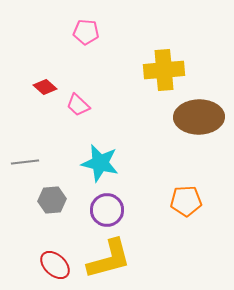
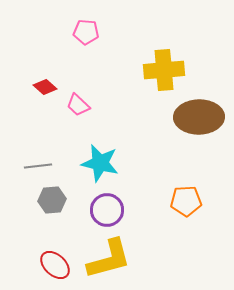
gray line: moved 13 px right, 4 px down
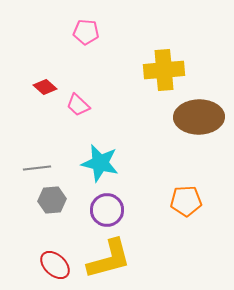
gray line: moved 1 px left, 2 px down
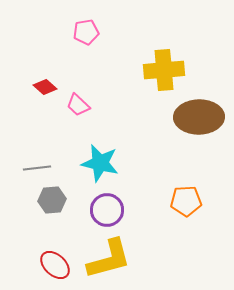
pink pentagon: rotated 15 degrees counterclockwise
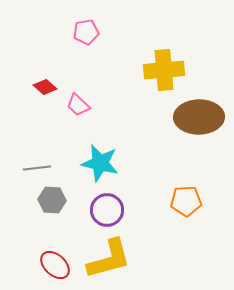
gray hexagon: rotated 8 degrees clockwise
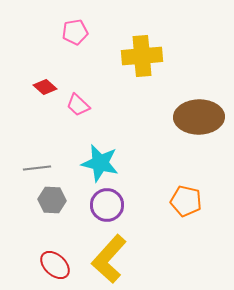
pink pentagon: moved 11 px left
yellow cross: moved 22 px left, 14 px up
orange pentagon: rotated 16 degrees clockwise
purple circle: moved 5 px up
yellow L-shape: rotated 147 degrees clockwise
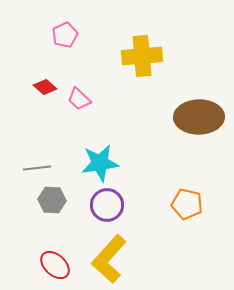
pink pentagon: moved 10 px left, 3 px down; rotated 15 degrees counterclockwise
pink trapezoid: moved 1 px right, 6 px up
cyan star: rotated 21 degrees counterclockwise
orange pentagon: moved 1 px right, 3 px down
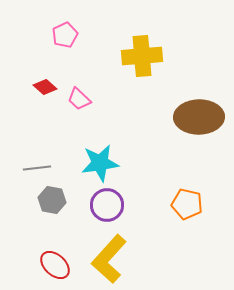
gray hexagon: rotated 8 degrees clockwise
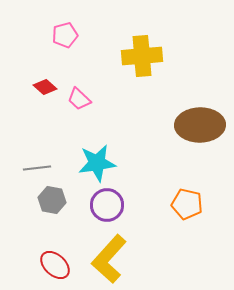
pink pentagon: rotated 10 degrees clockwise
brown ellipse: moved 1 px right, 8 px down
cyan star: moved 3 px left
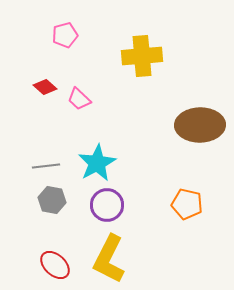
cyan star: rotated 21 degrees counterclockwise
gray line: moved 9 px right, 2 px up
yellow L-shape: rotated 15 degrees counterclockwise
